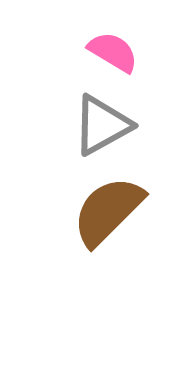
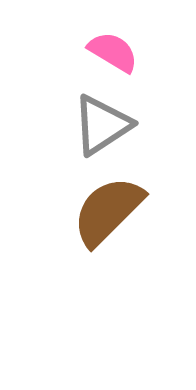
gray triangle: rotated 4 degrees counterclockwise
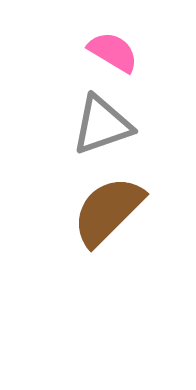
gray triangle: rotated 14 degrees clockwise
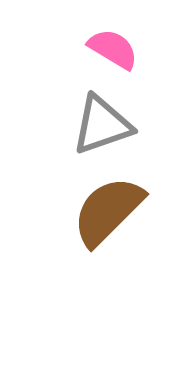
pink semicircle: moved 3 px up
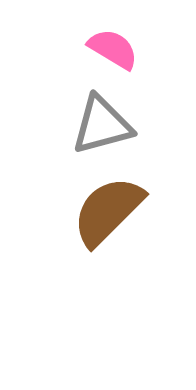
gray triangle: rotated 4 degrees clockwise
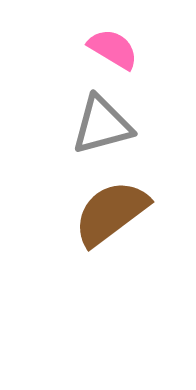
brown semicircle: moved 3 px right, 2 px down; rotated 8 degrees clockwise
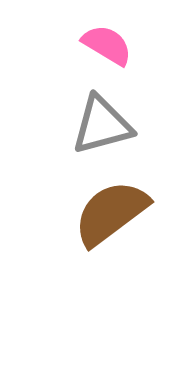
pink semicircle: moved 6 px left, 4 px up
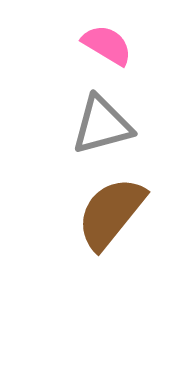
brown semicircle: rotated 14 degrees counterclockwise
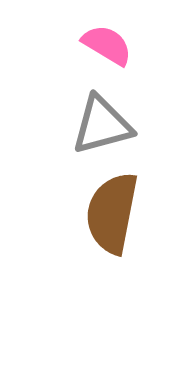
brown semicircle: moved 1 px right; rotated 28 degrees counterclockwise
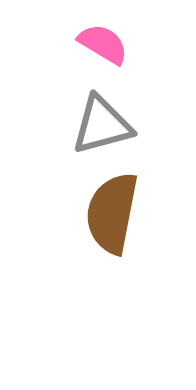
pink semicircle: moved 4 px left, 1 px up
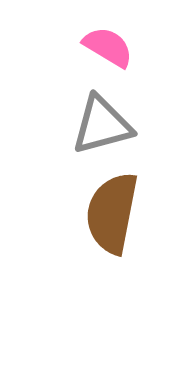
pink semicircle: moved 5 px right, 3 px down
